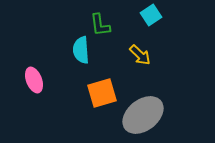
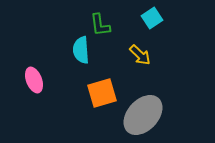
cyan square: moved 1 px right, 3 px down
gray ellipse: rotated 9 degrees counterclockwise
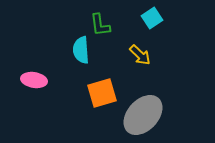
pink ellipse: rotated 60 degrees counterclockwise
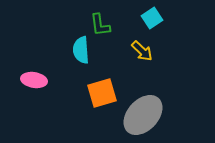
yellow arrow: moved 2 px right, 4 px up
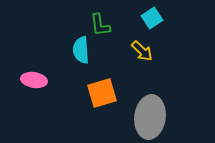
gray ellipse: moved 7 px right, 2 px down; rotated 36 degrees counterclockwise
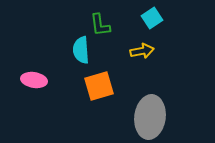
yellow arrow: rotated 55 degrees counterclockwise
orange square: moved 3 px left, 7 px up
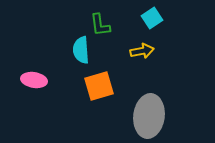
gray ellipse: moved 1 px left, 1 px up
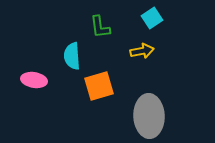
green L-shape: moved 2 px down
cyan semicircle: moved 9 px left, 6 px down
gray ellipse: rotated 9 degrees counterclockwise
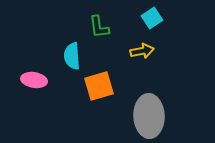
green L-shape: moved 1 px left
